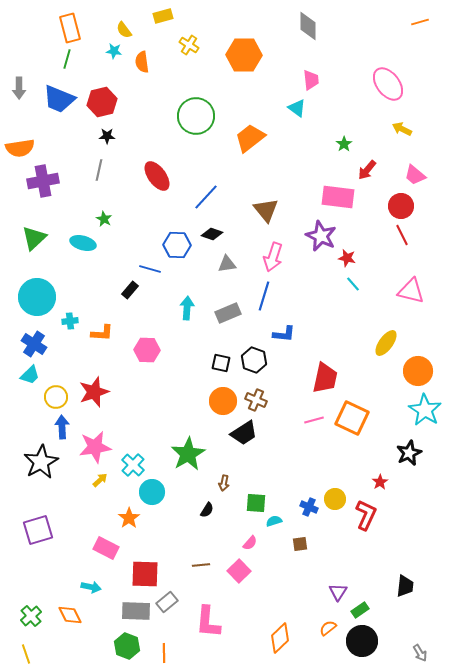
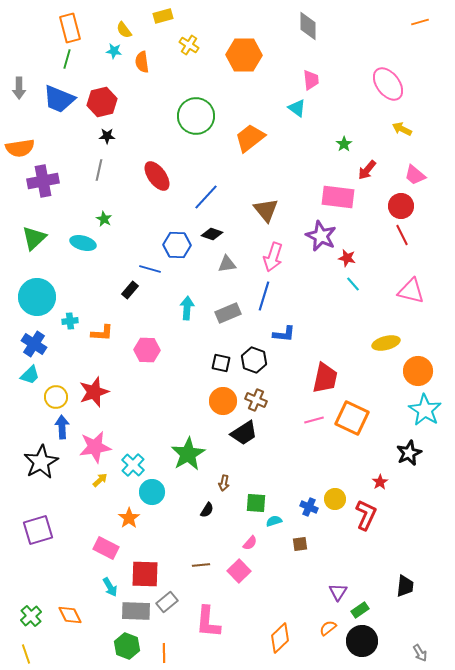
yellow ellipse at (386, 343): rotated 40 degrees clockwise
cyan arrow at (91, 587): moved 19 px right; rotated 48 degrees clockwise
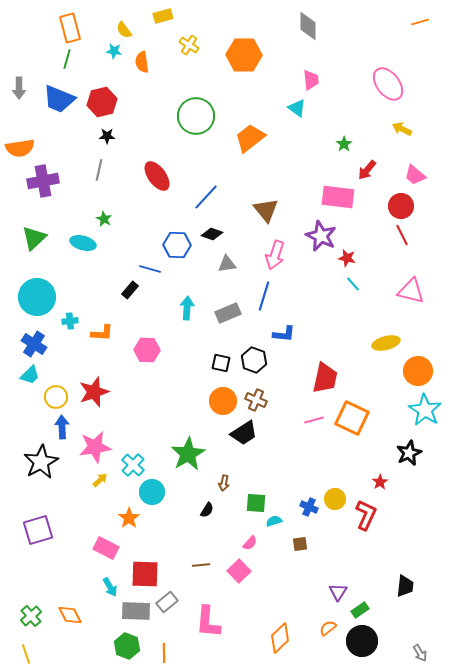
pink arrow at (273, 257): moved 2 px right, 2 px up
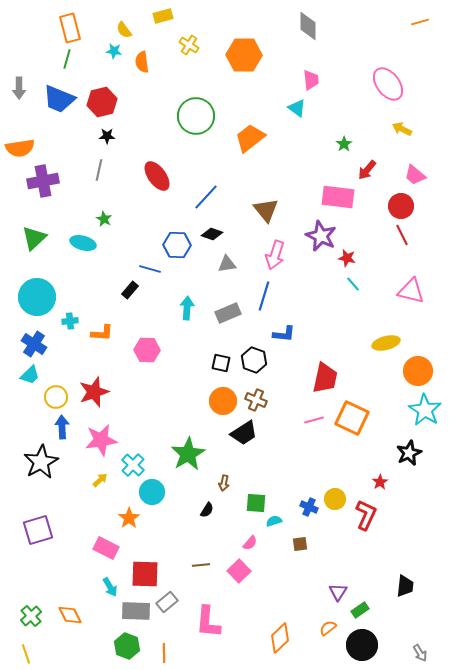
pink star at (95, 447): moved 6 px right, 7 px up
black circle at (362, 641): moved 4 px down
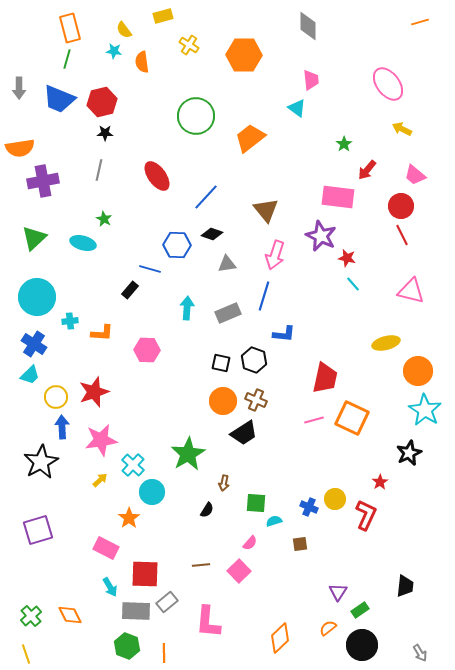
black star at (107, 136): moved 2 px left, 3 px up
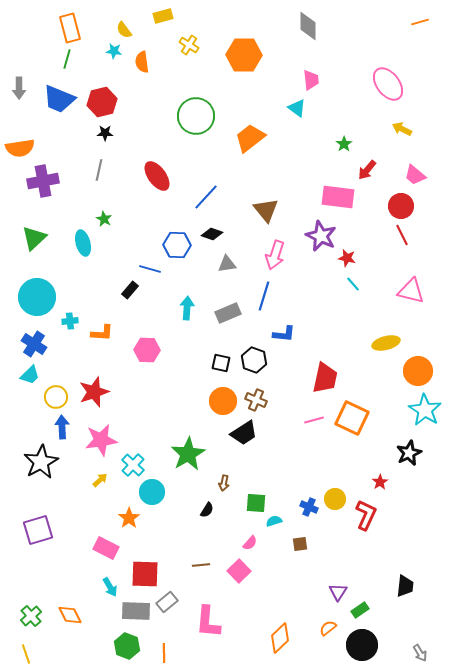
cyan ellipse at (83, 243): rotated 60 degrees clockwise
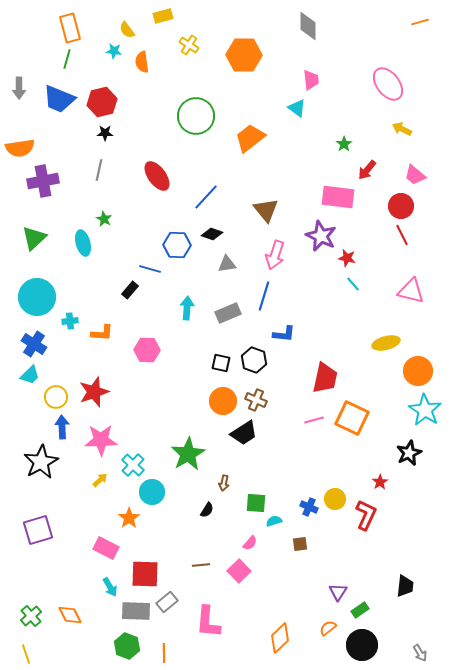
yellow semicircle at (124, 30): moved 3 px right
pink star at (101, 440): rotated 8 degrees clockwise
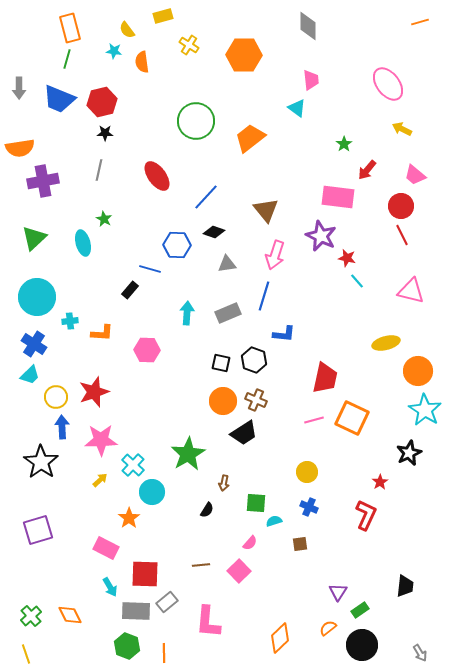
green circle at (196, 116): moved 5 px down
black diamond at (212, 234): moved 2 px right, 2 px up
cyan line at (353, 284): moved 4 px right, 3 px up
cyan arrow at (187, 308): moved 5 px down
black star at (41, 462): rotated 8 degrees counterclockwise
yellow circle at (335, 499): moved 28 px left, 27 px up
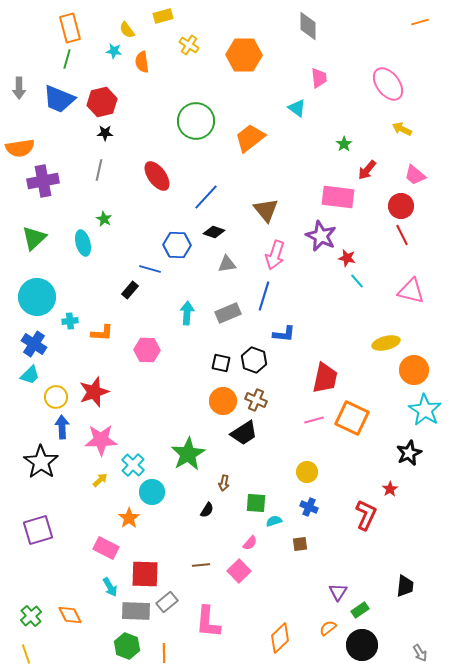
pink trapezoid at (311, 80): moved 8 px right, 2 px up
orange circle at (418, 371): moved 4 px left, 1 px up
red star at (380, 482): moved 10 px right, 7 px down
